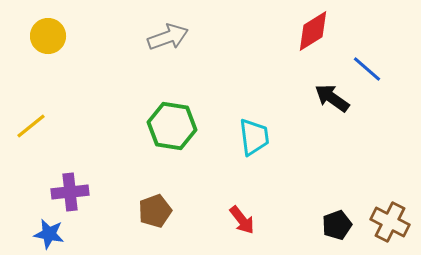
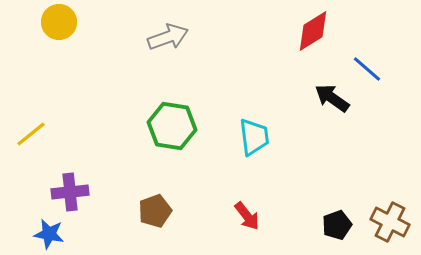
yellow circle: moved 11 px right, 14 px up
yellow line: moved 8 px down
red arrow: moved 5 px right, 4 px up
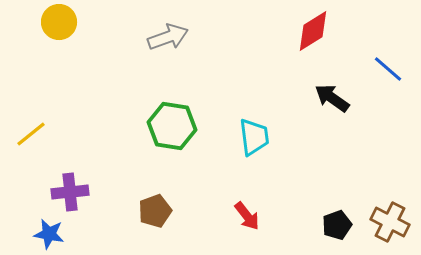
blue line: moved 21 px right
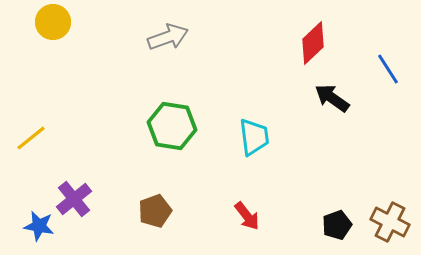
yellow circle: moved 6 px left
red diamond: moved 12 px down; rotated 12 degrees counterclockwise
blue line: rotated 16 degrees clockwise
yellow line: moved 4 px down
purple cross: moved 4 px right, 7 px down; rotated 33 degrees counterclockwise
blue star: moved 10 px left, 8 px up
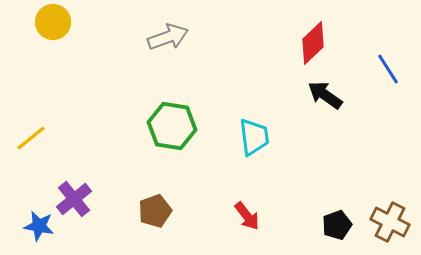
black arrow: moved 7 px left, 3 px up
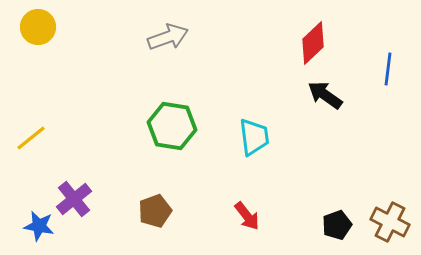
yellow circle: moved 15 px left, 5 px down
blue line: rotated 40 degrees clockwise
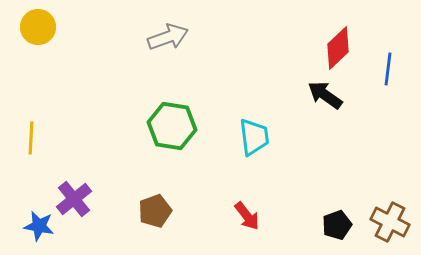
red diamond: moved 25 px right, 5 px down
yellow line: rotated 48 degrees counterclockwise
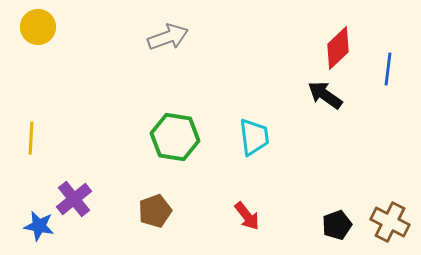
green hexagon: moved 3 px right, 11 px down
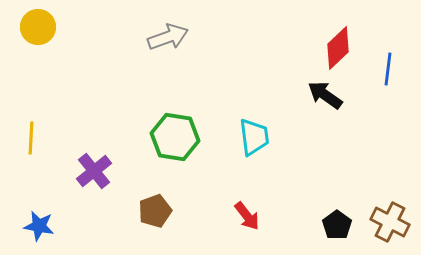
purple cross: moved 20 px right, 28 px up
black pentagon: rotated 16 degrees counterclockwise
